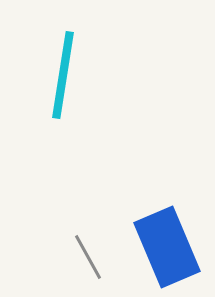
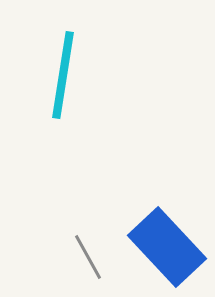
blue rectangle: rotated 20 degrees counterclockwise
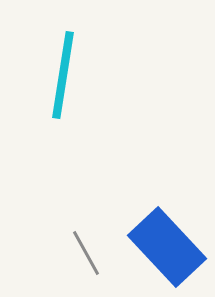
gray line: moved 2 px left, 4 px up
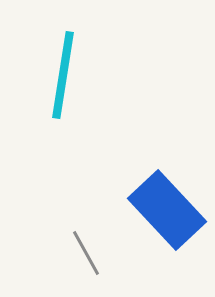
blue rectangle: moved 37 px up
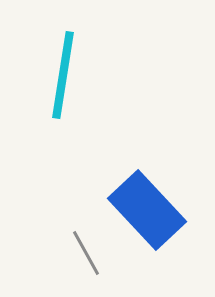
blue rectangle: moved 20 px left
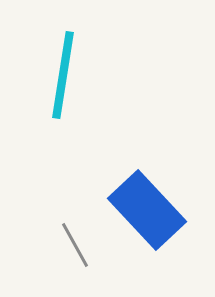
gray line: moved 11 px left, 8 px up
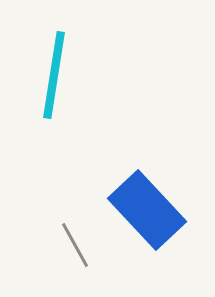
cyan line: moved 9 px left
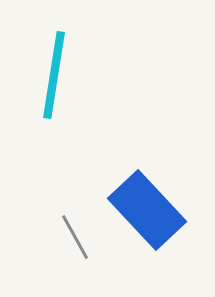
gray line: moved 8 px up
